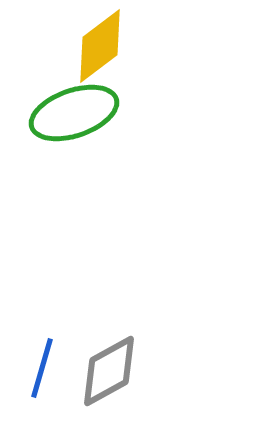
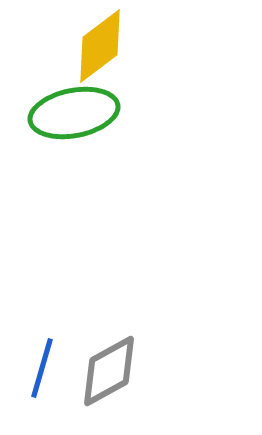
green ellipse: rotated 8 degrees clockwise
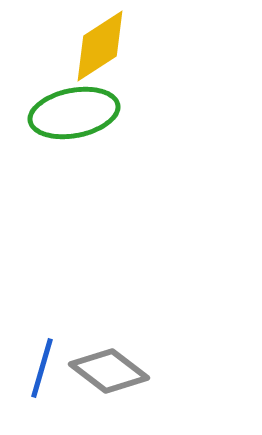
yellow diamond: rotated 4 degrees clockwise
gray diamond: rotated 66 degrees clockwise
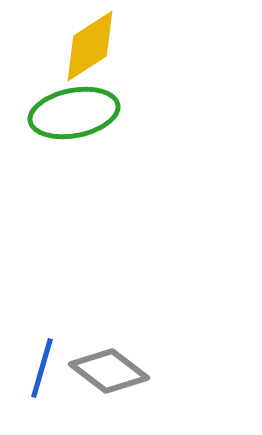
yellow diamond: moved 10 px left
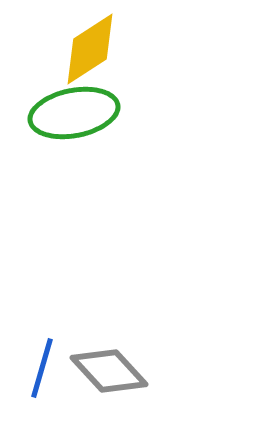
yellow diamond: moved 3 px down
gray diamond: rotated 10 degrees clockwise
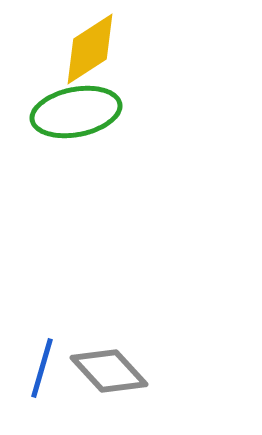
green ellipse: moved 2 px right, 1 px up
